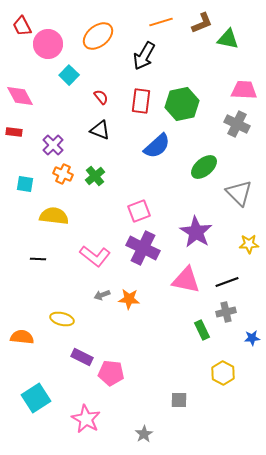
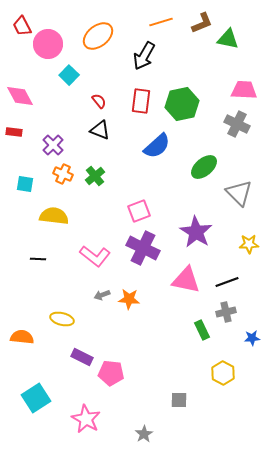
red semicircle at (101, 97): moved 2 px left, 4 px down
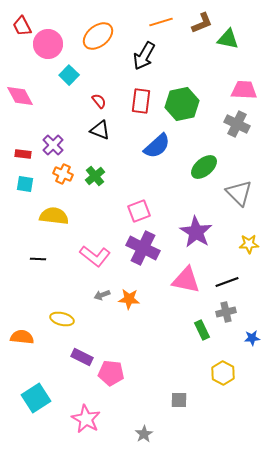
red rectangle at (14, 132): moved 9 px right, 22 px down
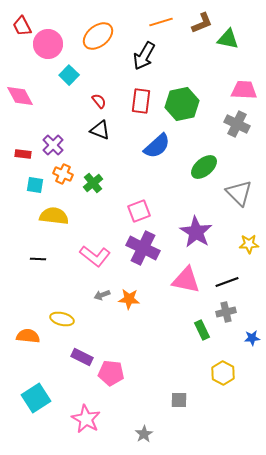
green cross at (95, 176): moved 2 px left, 7 px down
cyan square at (25, 184): moved 10 px right, 1 px down
orange semicircle at (22, 337): moved 6 px right, 1 px up
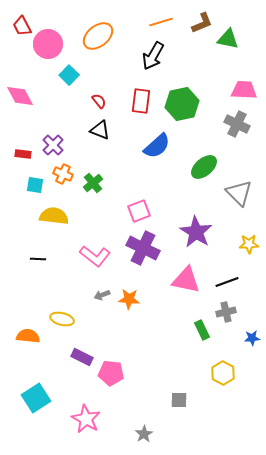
black arrow at (144, 56): moved 9 px right
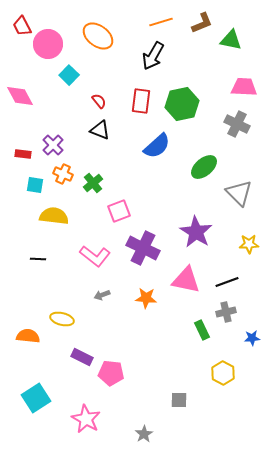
orange ellipse at (98, 36): rotated 76 degrees clockwise
green triangle at (228, 39): moved 3 px right, 1 px down
pink trapezoid at (244, 90): moved 3 px up
pink square at (139, 211): moved 20 px left
orange star at (129, 299): moved 17 px right, 1 px up
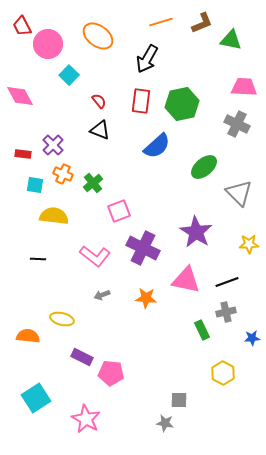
black arrow at (153, 56): moved 6 px left, 3 px down
gray star at (144, 434): moved 21 px right, 11 px up; rotated 30 degrees counterclockwise
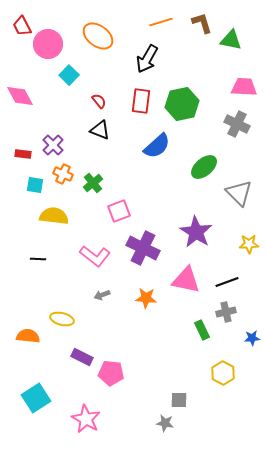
brown L-shape at (202, 23): rotated 85 degrees counterclockwise
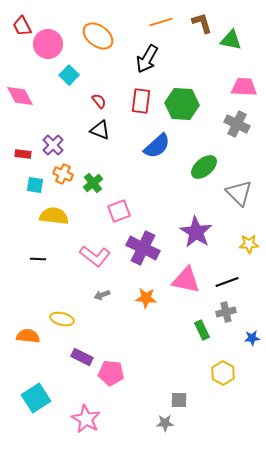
green hexagon at (182, 104): rotated 16 degrees clockwise
gray star at (165, 423): rotated 12 degrees counterclockwise
